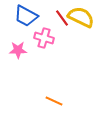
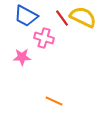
yellow semicircle: moved 2 px right
pink star: moved 4 px right, 7 px down
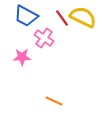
pink cross: rotated 18 degrees clockwise
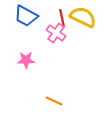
red line: rotated 24 degrees clockwise
pink cross: moved 12 px right, 5 px up
pink star: moved 4 px right, 3 px down
